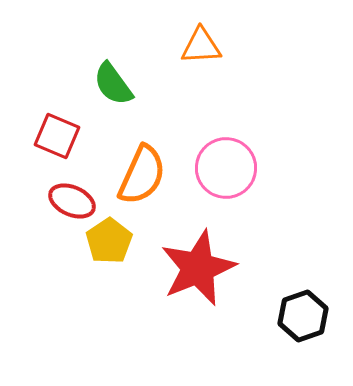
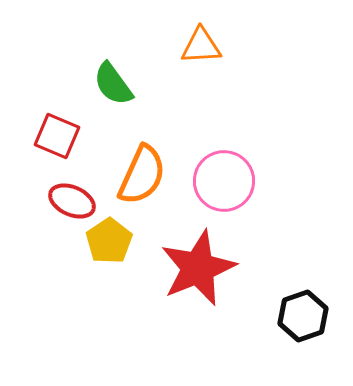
pink circle: moved 2 px left, 13 px down
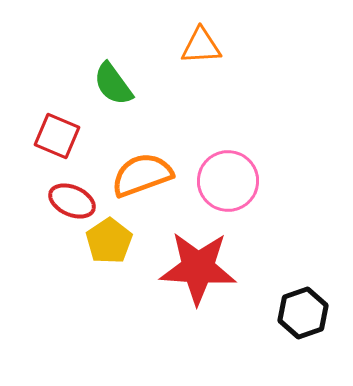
orange semicircle: rotated 134 degrees counterclockwise
pink circle: moved 4 px right
red star: rotated 26 degrees clockwise
black hexagon: moved 3 px up
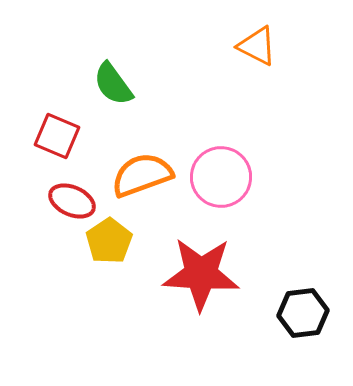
orange triangle: moved 56 px right; rotated 30 degrees clockwise
pink circle: moved 7 px left, 4 px up
red star: moved 3 px right, 6 px down
black hexagon: rotated 12 degrees clockwise
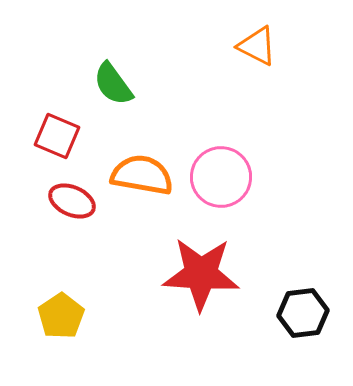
orange semicircle: rotated 30 degrees clockwise
yellow pentagon: moved 48 px left, 75 px down
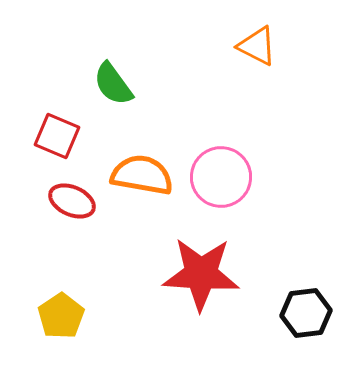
black hexagon: moved 3 px right
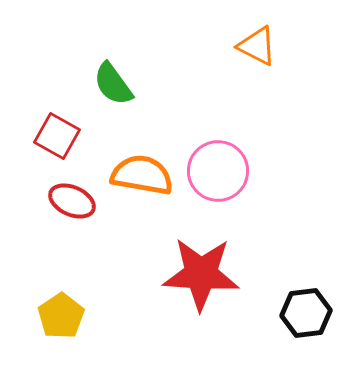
red square: rotated 6 degrees clockwise
pink circle: moved 3 px left, 6 px up
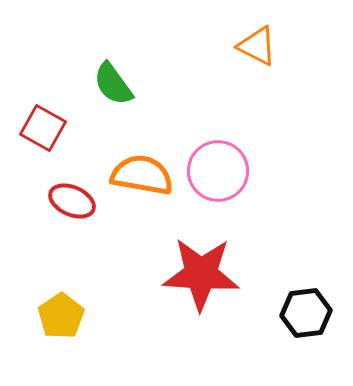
red square: moved 14 px left, 8 px up
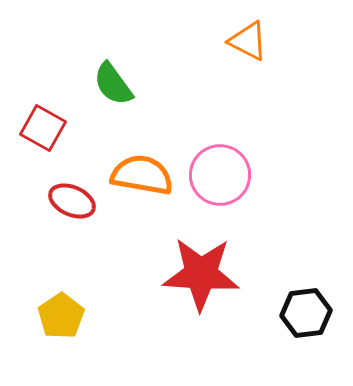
orange triangle: moved 9 px left, 5 px up
pink circle: moved 2 px right, 4 px down
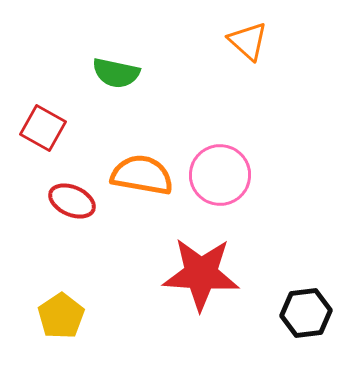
orange triangle: rotated 15 degrees clockwise
green semicircle: moved 3 px right, 11 px up; rotated 42 degrees counterclockwise
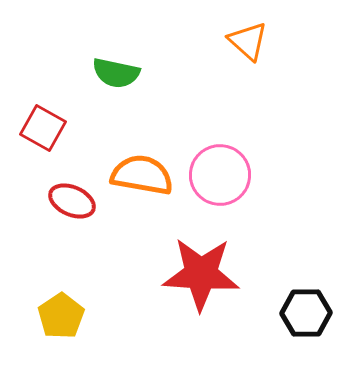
black hexagon: rotated 6 degrees clockwise
